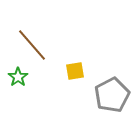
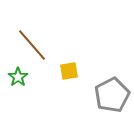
yellow square: moved 6 px left
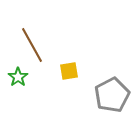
brown line: rotated 12 degrees clockwise
